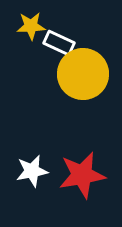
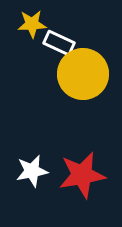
yellow star: moved 1 px right, 2 px up
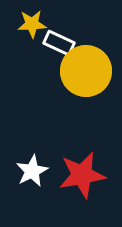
yellow circle: moved 3 px right, 3 px up
white star: rotated 16 degrees counterclockwise
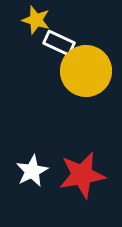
yellow star: moved 4 px right, 4 px up; rotated 20 degrees clockwise
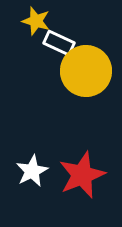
yellow star: moved 1 px down
red star: rotated 12 degrees counterclockwise
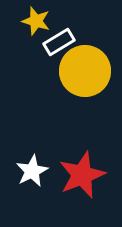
white rectangle: moved 1 px up; rotated 56 degrees counterclockwise
yellow circle: moved 1 px left
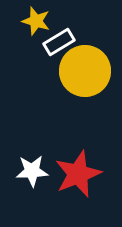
white star: rotated 24 degrees clockwise
red star: moved 4 px left, 1 px up
